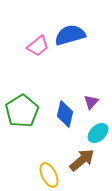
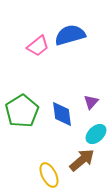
blue diamond: moved 3 px left; rotated 20 degrees counterclockwise
cyan ellipse: moved 2 px left, 1 px down
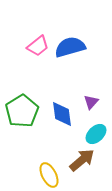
blue semicircle: moved 12 px down
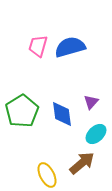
pink trapezoid: rotated 145 degrees clockwise
brown arrow: moved 3 px down
yellow ellipse: moved 2 px left
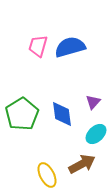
purple triangle: moved 2 px right
green pentagon: moved 3 px down
brown arrow: moved 1 px down; rotated 12 degrees clockwise
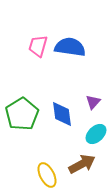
blue semicircle: rotated 24 degrees clockwise
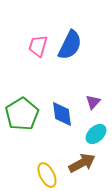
blue semicircle: moved 2 px up; rotated 108 degrees clockwise
brown arrow: moved 1 px up
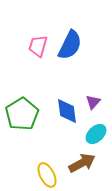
blue diamond: moved 5 px right, 3 px up
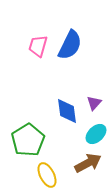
purple triangle: moved 1 px right, 1 px down
green pentagon: moved 6 px right, 26 px down
brown arrow: moved 6 px right
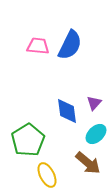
pink trapezoid: rotated 80 degrees clockwise
brown arrow: rotated 68 degrees clockwise
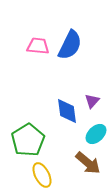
purple triangle: moved 2 px left, 2 px up
yellow ellipse: moved 5 px left
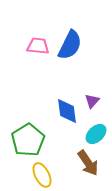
brown arrow: rotated 16 degrees clockwise
